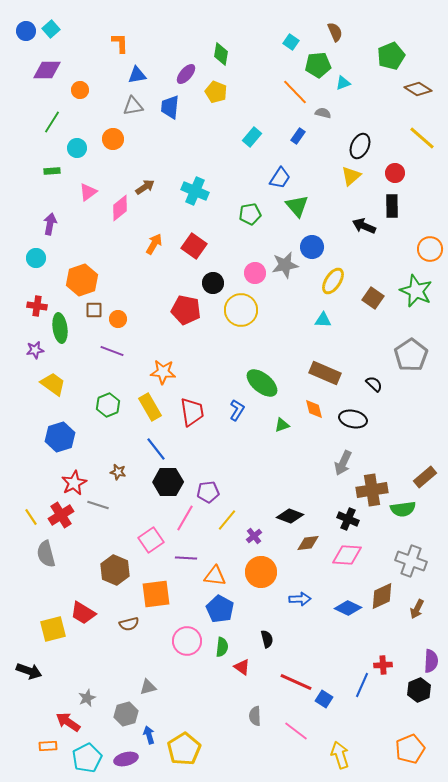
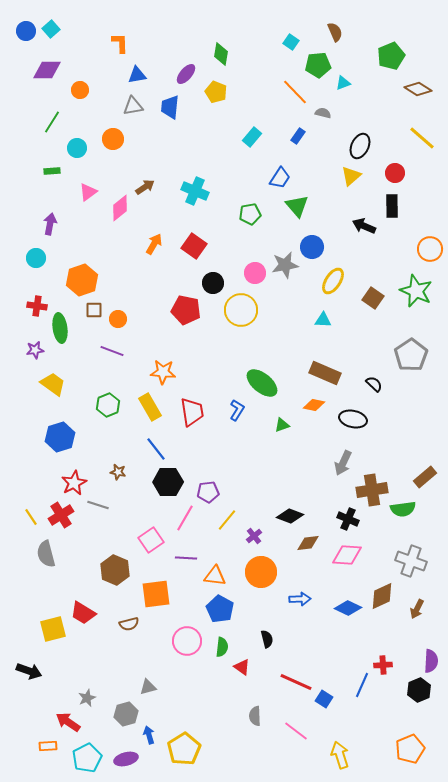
orange diamond at (314, 409): moved 4 px up; rotated 65 degrees counterclockwise
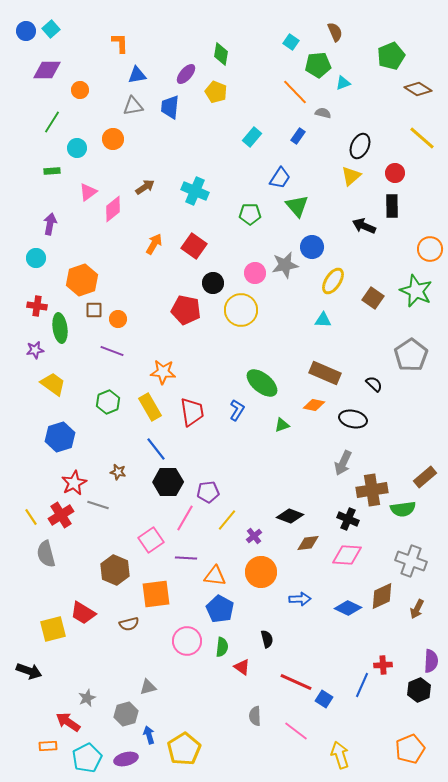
pink diamond at (120, 208): moved 7 px left, 1 px down
green pentagon at (250, 214): rotated 10 degrees clockwise
green hexagon at (108, 405): moved 3 px up
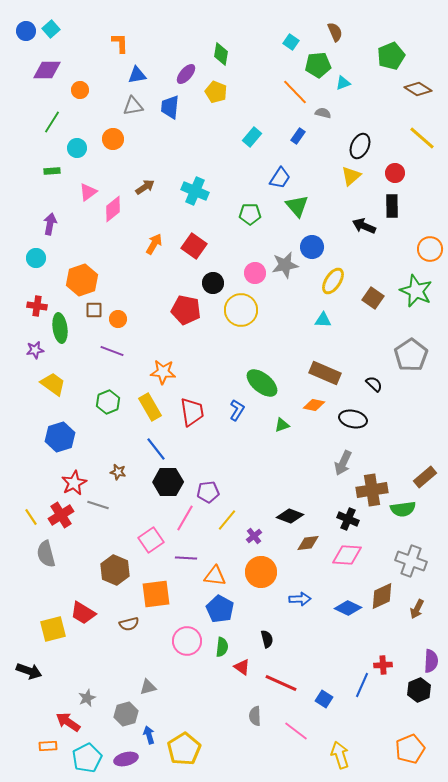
red line at (296, 682): moved 15 px left, 1 px down
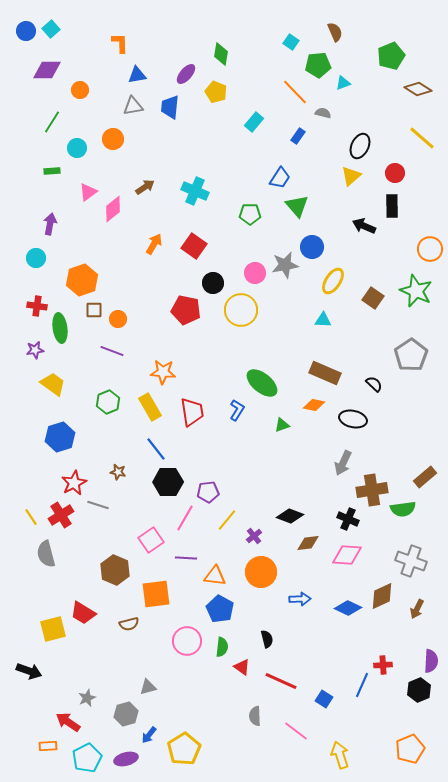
cyan rectangle at (252, 137): moved 2 px right, 15 px up
red line at (281, 683): moved 2 px up
blue arrow at (149, 735): rotated 126 degrees counterclockwise
